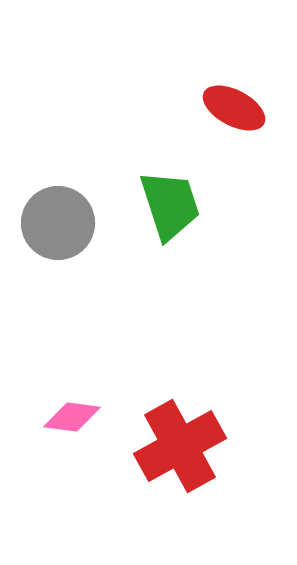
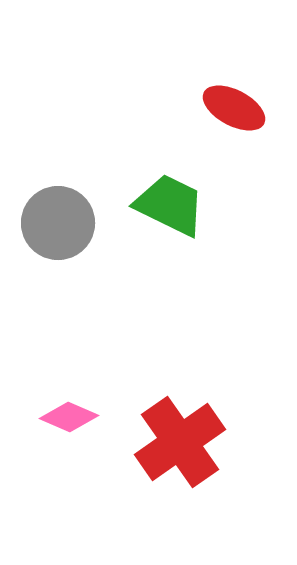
green trapezoid: rotated 46 degrees counterclockwise
pink diamond: moved 3 px left; rotated 16 degrees clockwise
red cross: moved 4 px up; rotated 6 degrees counterclockwise
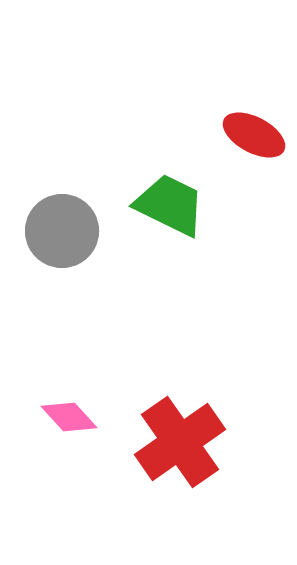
red ellipse: moved 20 px right, 27 px down
gray circle: moved 4 px right, 8 px down
pink diamond: rotated 24 degrees clockwise
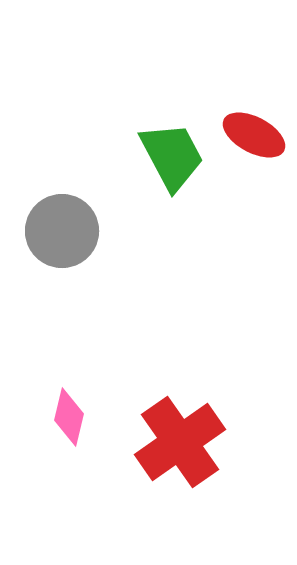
green trapezoid: moved 2 px right, 49 px up; rotated 36 degrees clockwise
pink diamond: rotated 56 degrees clockwise
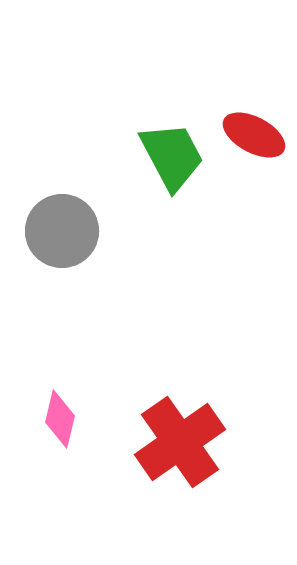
pink diamond: moved 9 px left, 2 px down
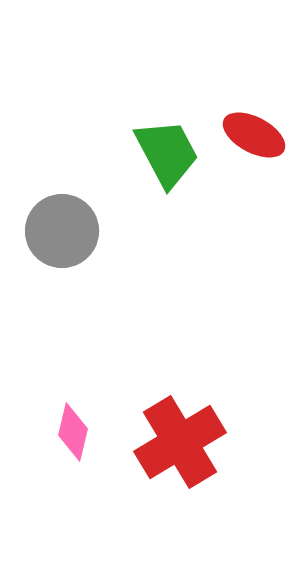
green trapezoid: moved 5 px left, 3 px up
pink diamond: moved 13 px right, 13 px down
red cross: rotated 4 degrees clockwise
